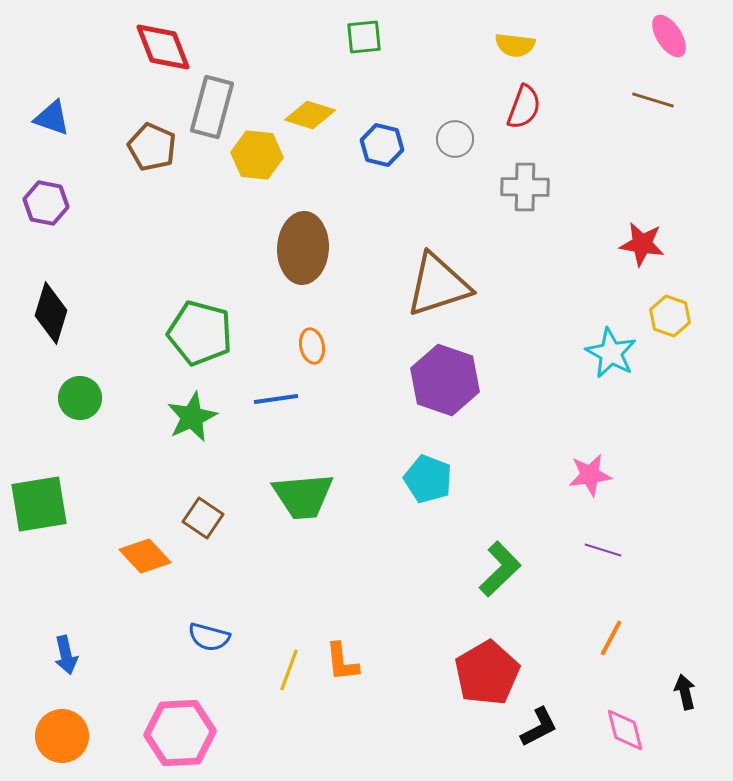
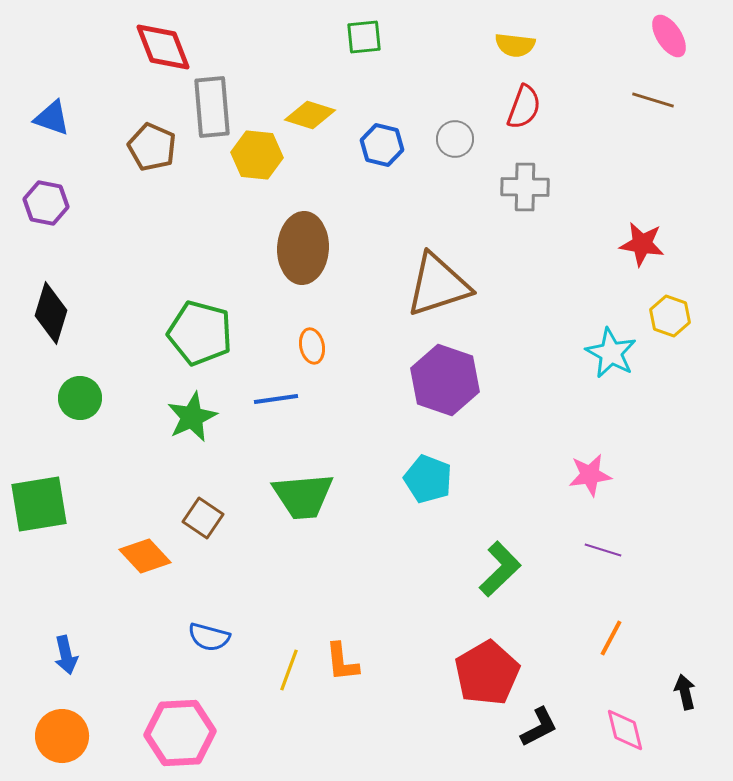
gray rectangle at (212, 107): rotated 20 degrees counterclockwise
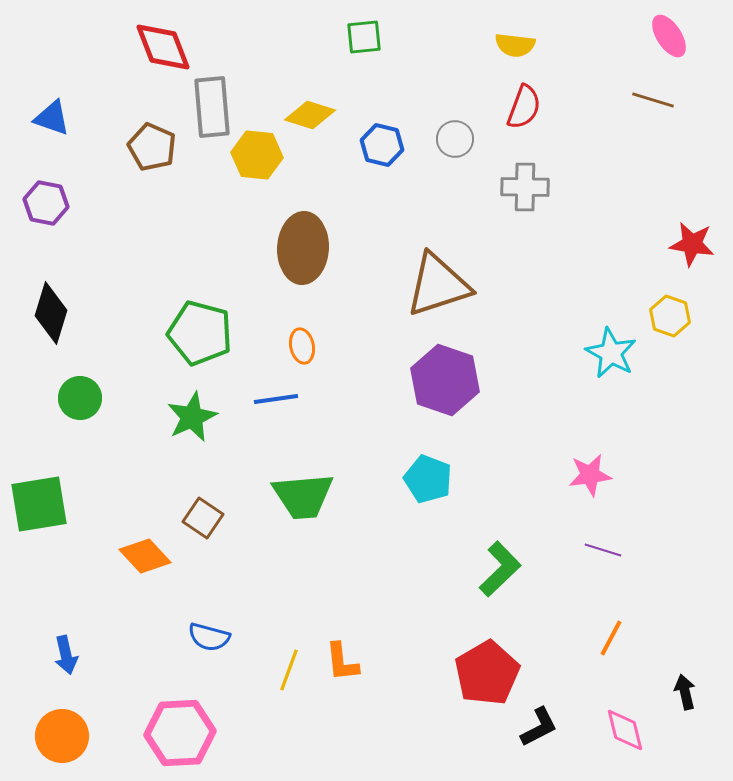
red star at (642, 244): moved 50 px right
orange ellipse at (312, 346): moved 10 px left
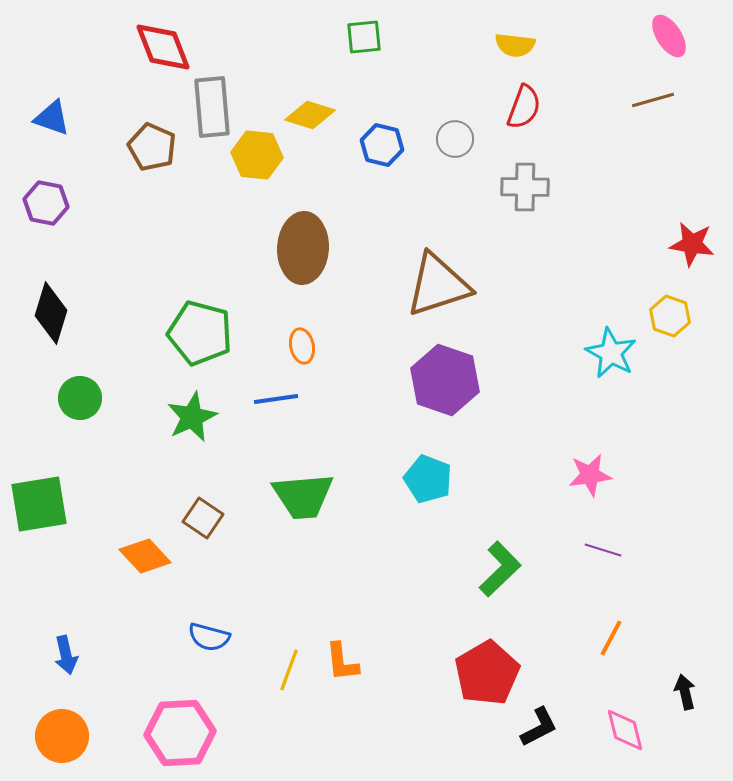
brown line at (653, 100): rotated 33 degrees counterclockwise
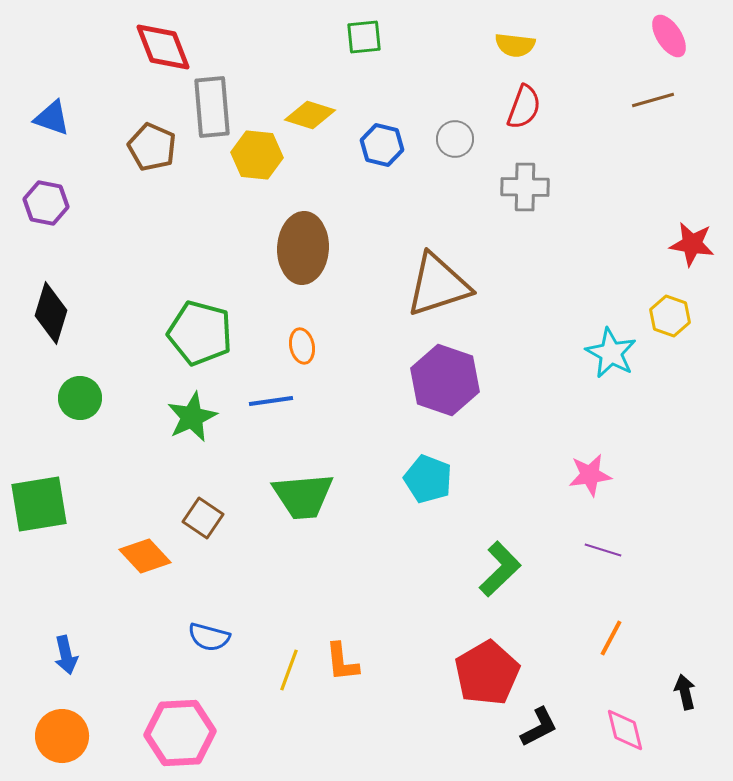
blue line at (276, 399): moved 5 px left, 2 px down
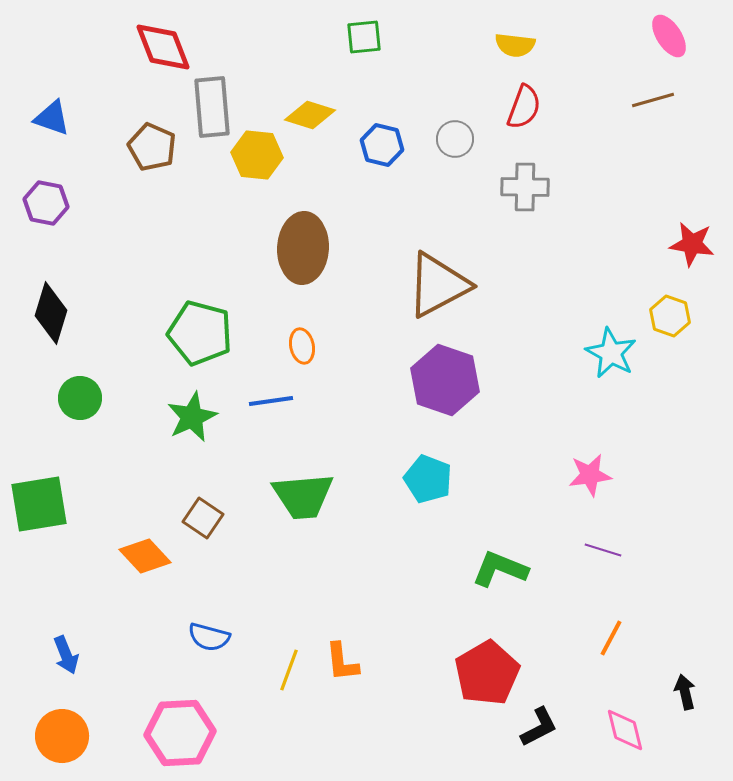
brown triangle at (438, 285): rotated 10 degrees counterclockwise
green L-shape at (500, 569): rotated 114 degrees counterclockwise
blue arrow at (66, 655): rotated 9 degrees counterclockwise
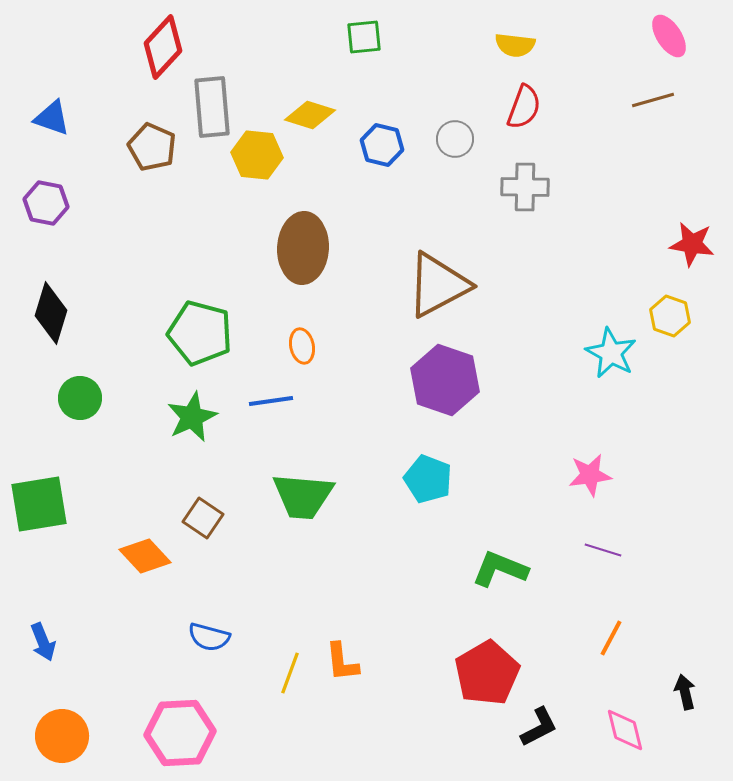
red diamond at (163, 47): rotated 64 degrees clockwise
green trapezoid at (303, 496): rotated 10 degrees clockwise
blue arrow at (66, 655): moved 23 px left, 13 px up
yellow line at (289, 670): moved 1 px right, 3 px down
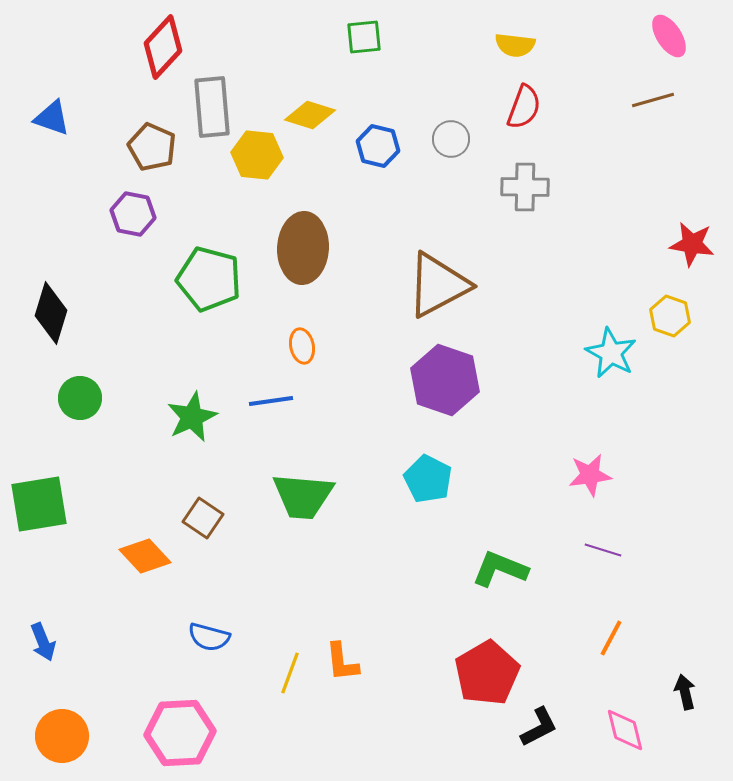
gray circle at (455, 139): moved 4 px left
blue hexagon at (382, 145): moved 4 px left, 1 px down
purple hexagon at (46, 203): moved 87 px right, 11 px down
green pentagon at (200, 333): moved 9 px right, 54 px up
cyan pentagon at (428, 479): rotated 6 degrees clockwise
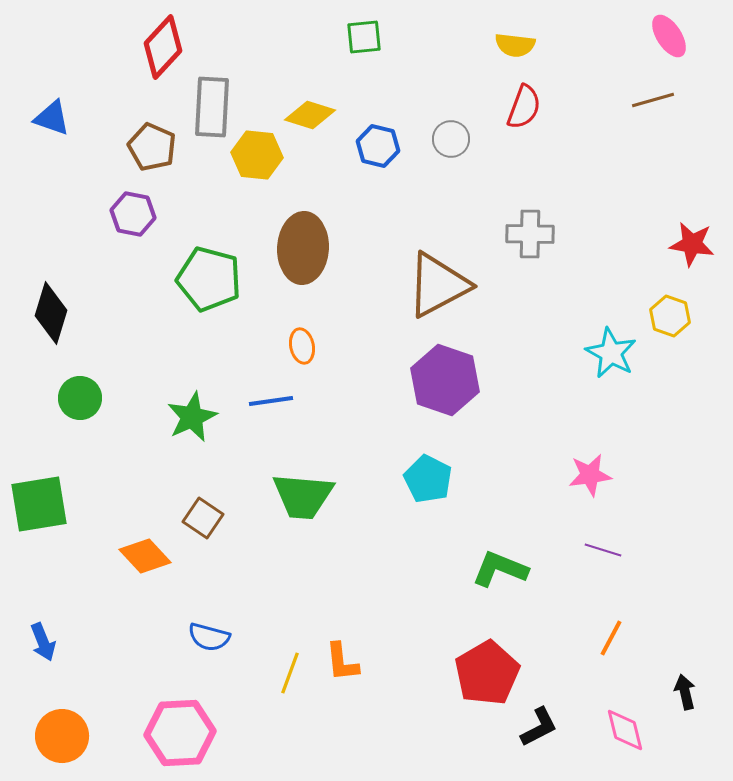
gray rectangle at (212, 107): rotated 8 degrees clockwise
gray cross at (525, 187): moved 5 px right, 47 px down
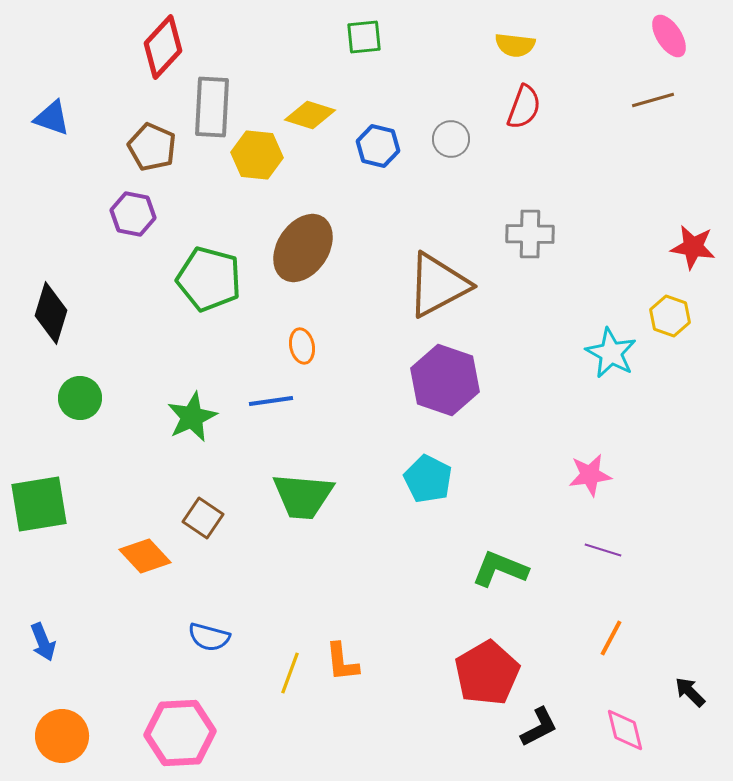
red star at (692, 244): moved 1 px right, 3 px down
brown ellipse at (303, 248): rotated 30 degrees clockwise
black arrow at (685, 692): moved 5 px right; rotated 32 degrees counterclockwise
